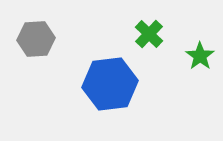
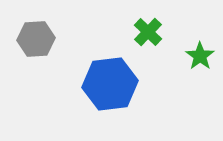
green cross: moved 1 px left, 2 px up
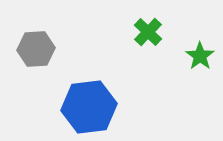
gray hexagon: moved 10 px down
blue hexagon: moved 21 px left, 23 px down
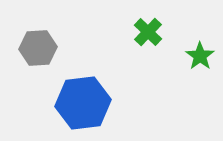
gray hexagon: moved 2 px right, 1 px up
blue hexagon: moved 6 px left, 4 px up
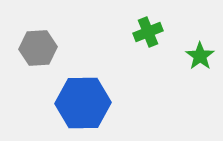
green cross: rotated 24 degrees clockwise
blue hexagon: rotated 6 degrees clockwise
